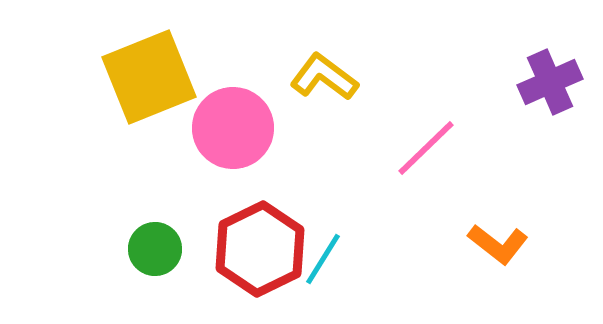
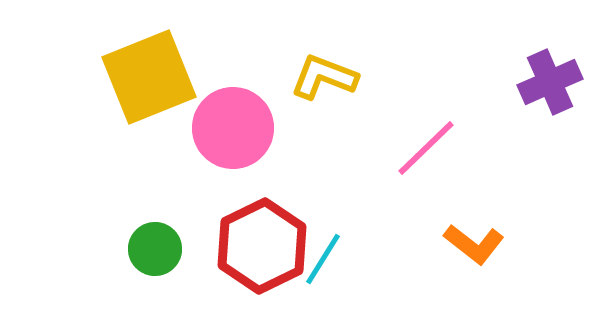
yellow L-shape: rotated 16 degrees counterclockwise
orange L-shape: moved 24 px left
red hexagon: moved 2 px right, 3 px up
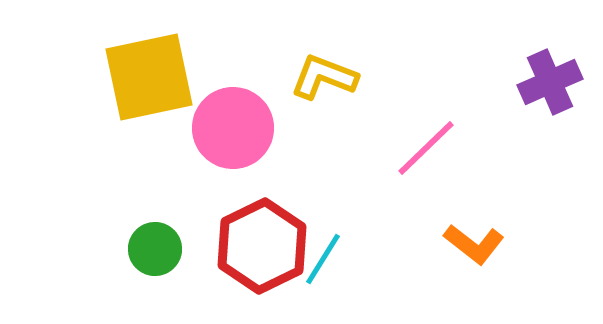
yellow square: rotated 10 degrees clockwise
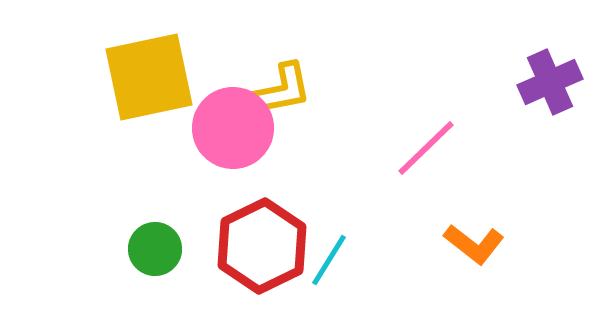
yellow L-shape: moved 43 px left, 13 px down; rotated 148 degrees clockwise
cyan line: moved 6 px right, 1 px down
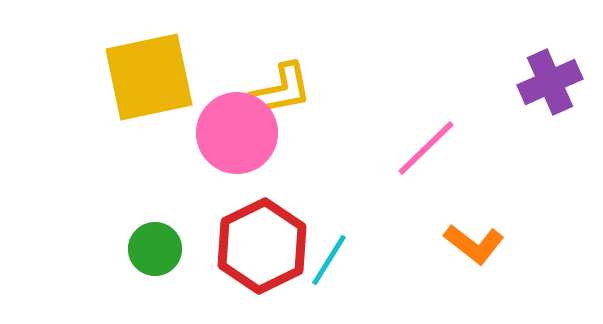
pink circle: moved 4 px right, 5 px down
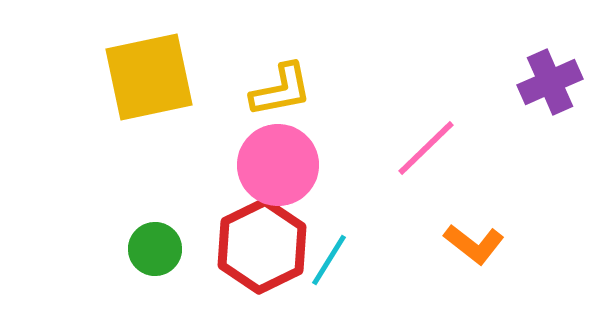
pink circle: moved 41 px right, 32 px down
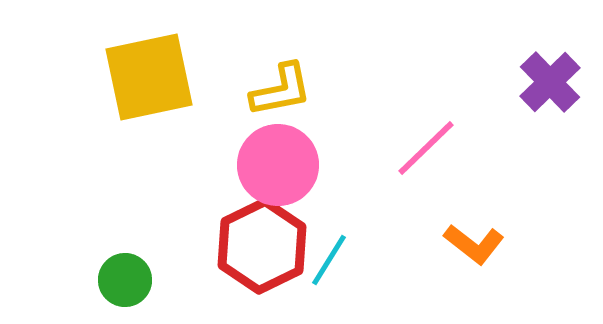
purple cross: rotated 20 degrees counterclockwise
green circle: moved 30 px left, 31 px down
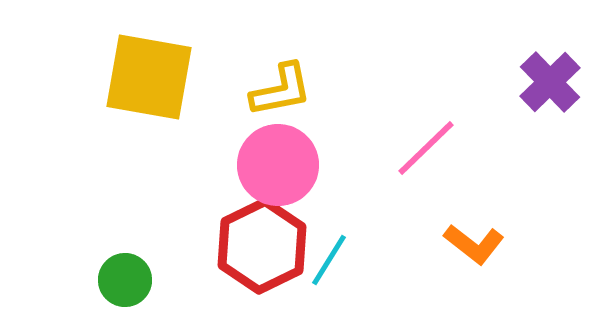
yellow square: rotated 22 degrees clockwise
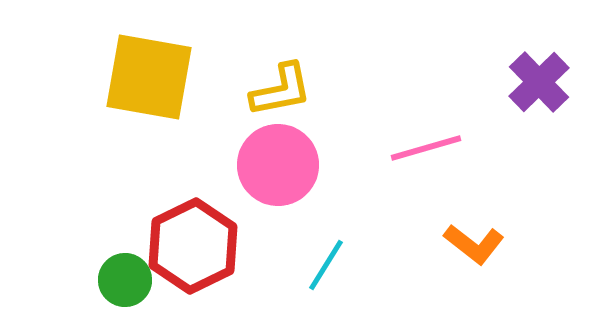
purple cross: moved 11 px left
pink line: rotated 28 degrees clockwise
red hexagon: moved 69 px left
cyan line: moved 3 px left, 5 px down
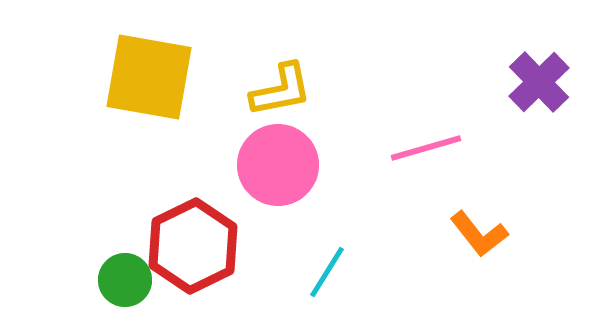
orange L-shape: moved 5 px right, 10 px up; rotated 14 degrees clockwise
cyan line: moved 1 px right, 7 px down
